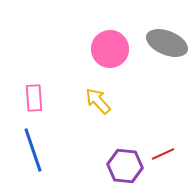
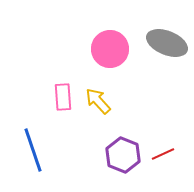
pink rectangle: moved 29 px right, 1 px up
purple hexagon: moved 2 px left, 11 px up; rotated 16 degrees clockwise
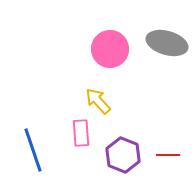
gray ellipse: rotated 6 degrees counterclockwise
pink rectangle: moved 18 px right, 36 px down
red line: moved 5 px right, 1 px down; rotated 25 degrees clockwise
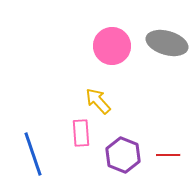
pink circle: moved 2 px right, 3 px up
blue line: moved 4 px down
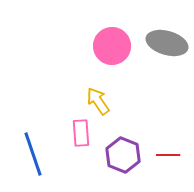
yellow arrow: rotated 8 degrees clockwise
